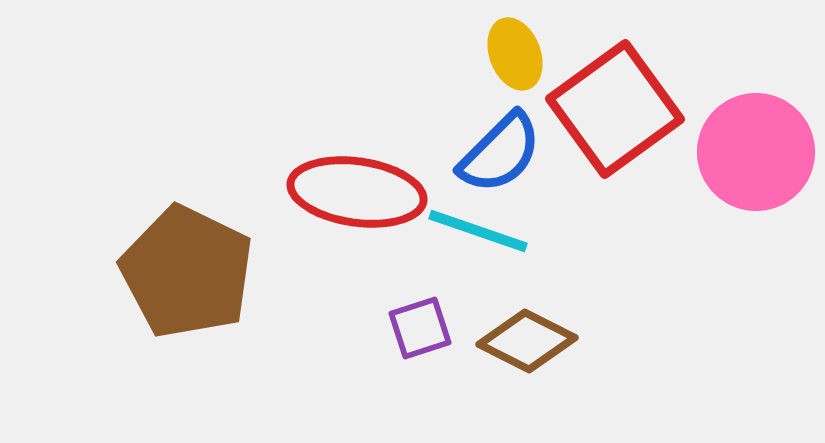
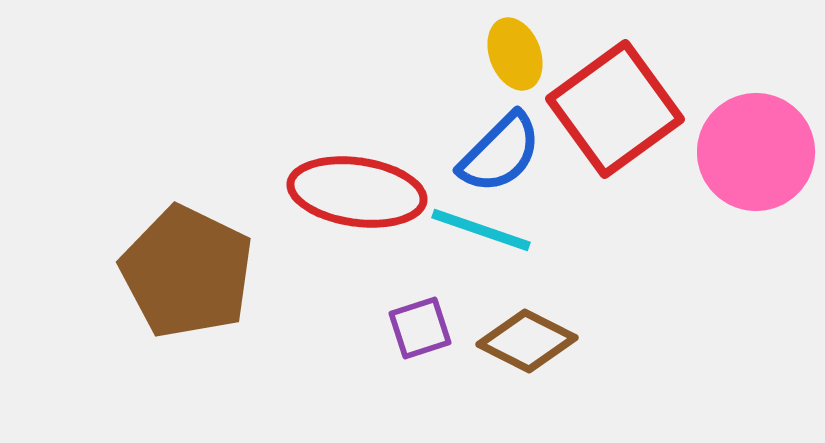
cyan line: moved 3 px right, 1 px up
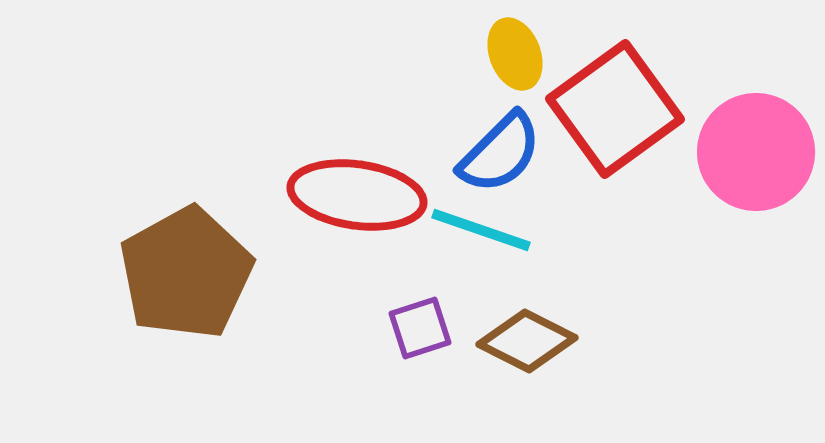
red ellipse: moved 3 px down
brown pentagon: moved 1 px left, 1 px down; rotated 17 degrees clockwise
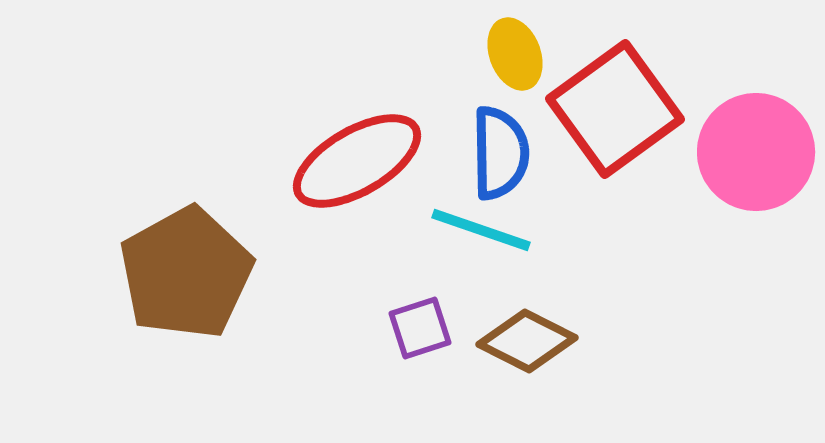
blue semicircle: rotated 46 degrees counterclockwise
red ellipse: moved 34 px up; rotated 38 degrees counterclockwise
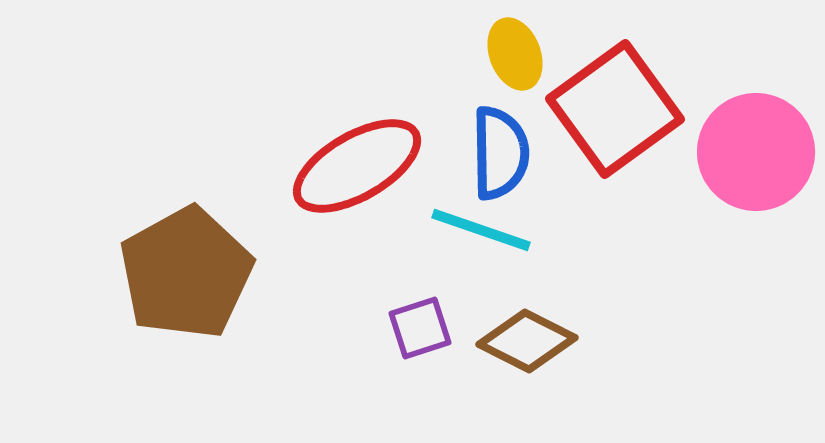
red ellipse: moved 5 px down
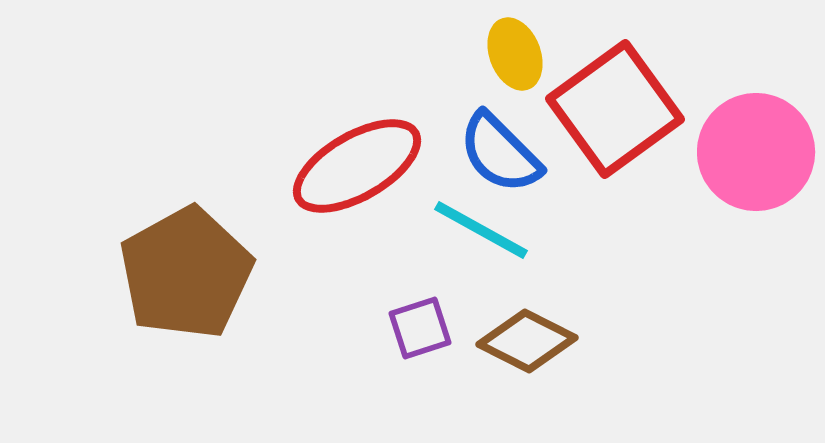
blue semicircle: rotated 136 degrees clockwise
cyan line: rotated 10 degrees clockwise
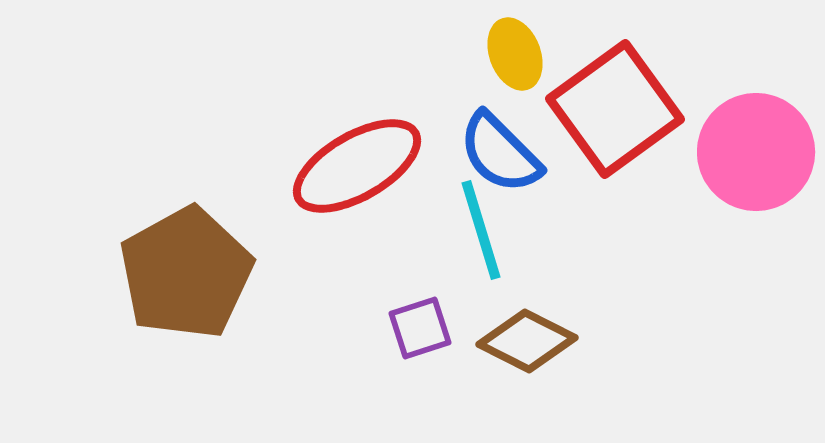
cyan line: rotated 44 degrees clockwise
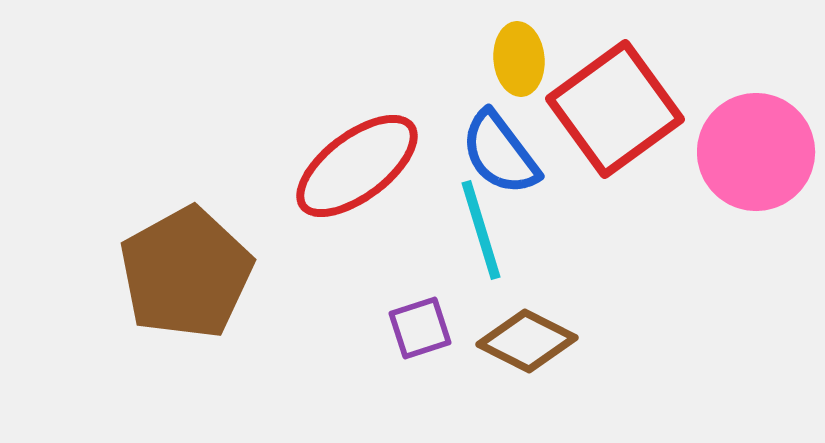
yellow ellipse: moved 4 px right, 5 px down; rotated 16 degrees clockwise
blue semicircle: rotated 8 degrees clockwise
red ellipse: rotated 7 degrees counterclockwise
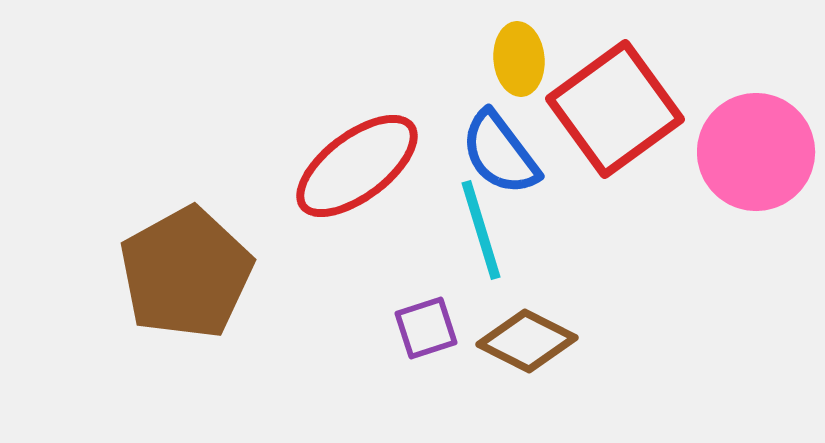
purple square: moved 6 px right
